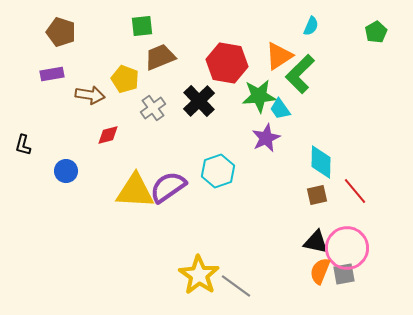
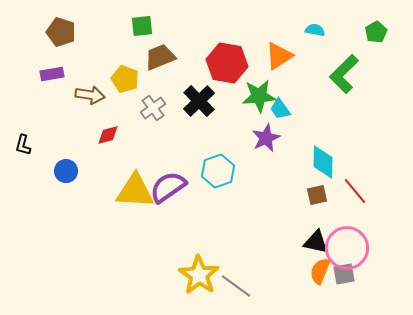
cyan semicircle: moved 4 px right, 4 px down; rotated 102 degrees counterclockwise
green L-shape: moved 44 px right
cyan diamond: moved 2 px right
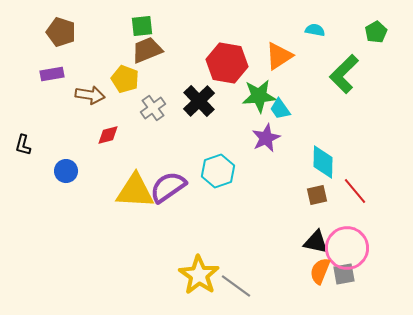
brown trapezoid: moved 13 px left, 7 px up
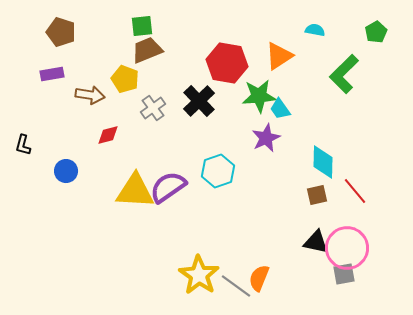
orange semicircle: moved 61 px left, 7 px down
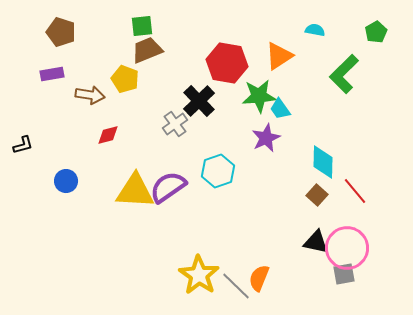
gray cross: moved 22 px right, 16 px down
black L-shape: rotated 120 degrees counterclockwise
blue circle: moved 10 px down
brown square: rotated 35 degrees counterclockwise
gray line: rotated 8 degrees clockwise
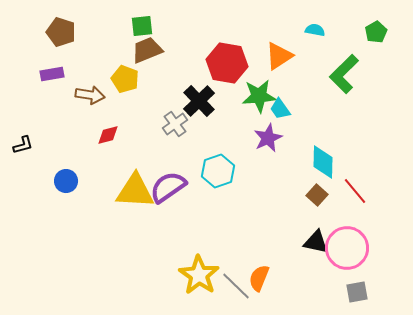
purple star: moved 2 px right
gray square: moved 13 px right, 18 px down
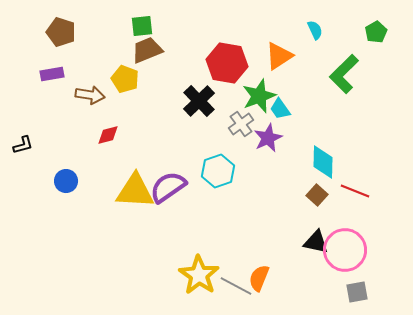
cyan semicircle: rotated 54 degrees clockwise
green star: rotated 16 degrees counterclockwise
gray cross: moved 66 px right
red line: rotated 28 degrees counterclockwise
pink circle: moved 2 px left, 2 px down
gray line: rotated 16 degrees counterclockwise
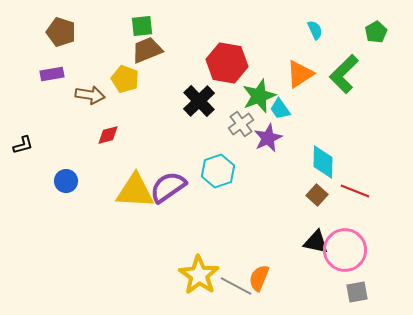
orange triangle: moved 21 px right, 18 px down
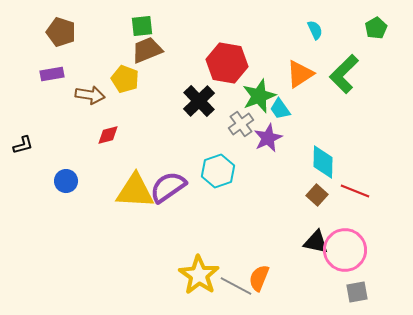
green pentagon: moved 4 px up
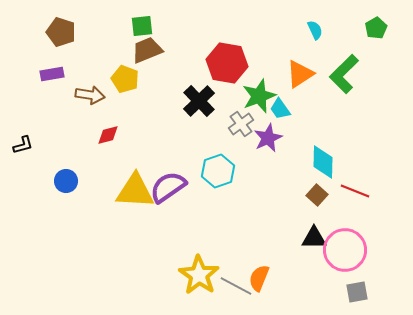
black triangle: moved 2 px left, 4 px up; rotated 12 degrees counterclockwise
